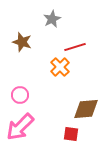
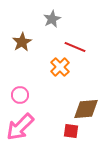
brown star: rotated 24 degrees clockwise
red line: rotated 40 degrees clockwise
red square: moved 3 px up
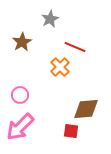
gray star: moved 2 px left
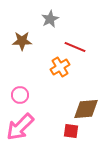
brown star: moved 1 px up; rotated 30 degrees clockwise
orange cross: rotated 12 degrees clockwise
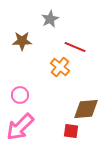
orange cross: rotated 18 degrees counterclockwise
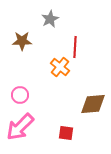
red line: rotated 70 degrees clockwise
brown diamond: moved 7 px right, 5 px up
red square: moved 5 px left, 2 px down
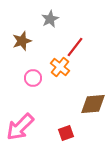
brown star: rotated 18 degrees counterclockwise
red line: rotated 35 degrees clockwise
pink circle: moved 13 px right, 17 px up
red square: rotated 28 degrees counterclockwise
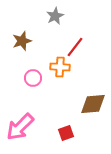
gray star: moved 5 px right, 3 px up
orange cross: rotated 36 degrees counterclockwise
